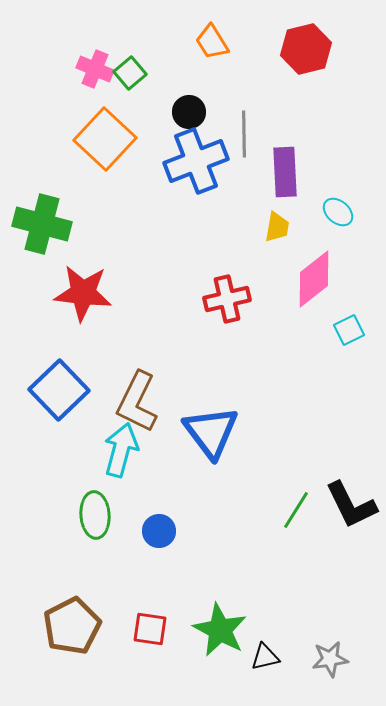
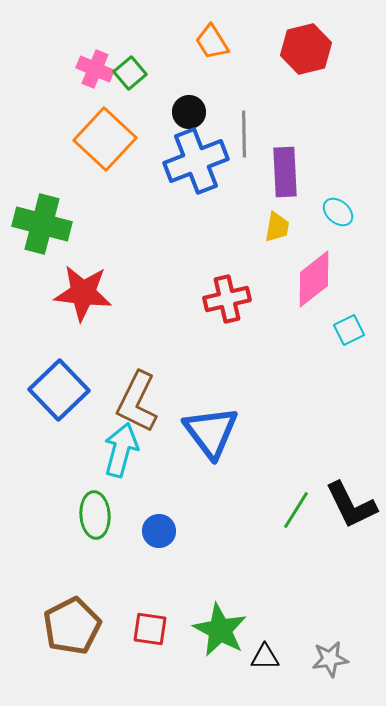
black triangle: rotated 12 degrees clockwise
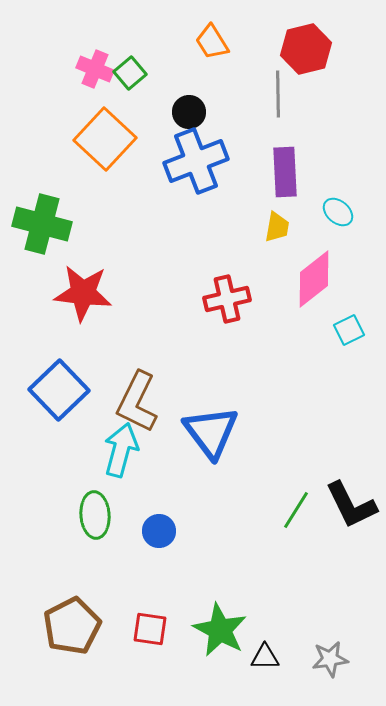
gray line: moved 34 px right, 40 px up
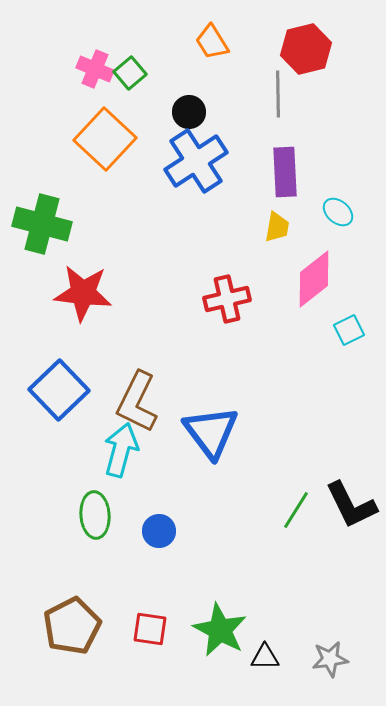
blue cross: rotated 12 degrees counterclockwise
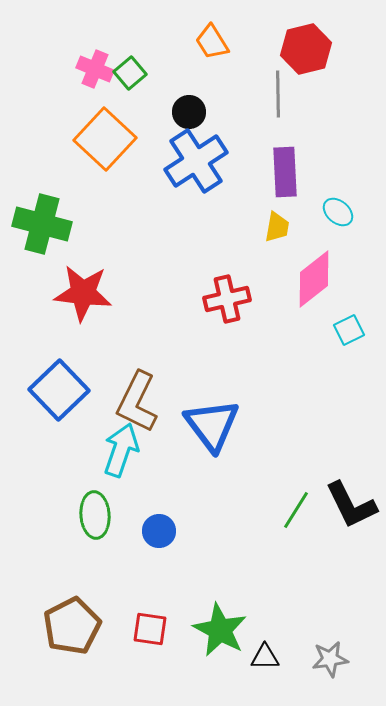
blue triangle: moved 1 px right, 7 px up
cyan arrow: rotated 4 degrees clockwise
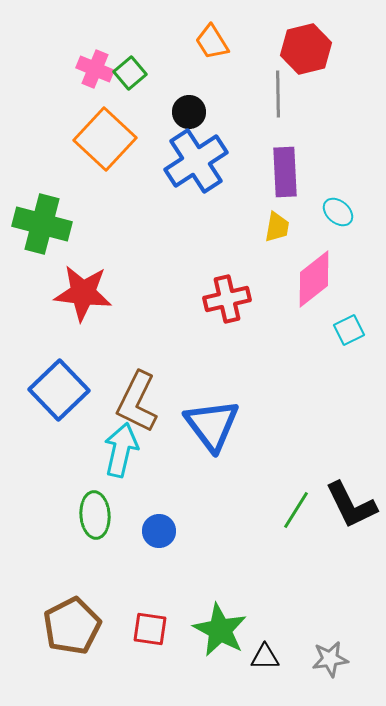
cyan arrow: rotated 6 degrees counterclockwise
